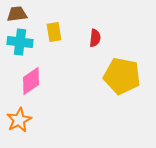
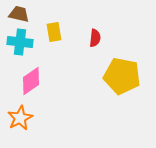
brown trapezoid: moved 2 px right; rotated 20 degrees clockwise
orange star: moved 1 px right, 2 px up
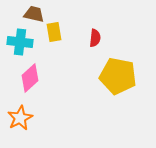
brown trapezoid: moved 15 px right
yellow pentagon: moved 4 px left
pink diamond: moved 1 px left, 3 px up; rotated 8 degrees counterclockwise
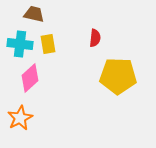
yellow rectangle: moved 6 px left, 12 px down
cyan cross: moved 2 px down
yellow pentagon: rotated 9 degrees counterclockwise
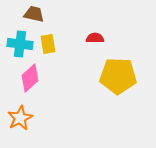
red semicircle: rotated 96 degrees counterclockwise
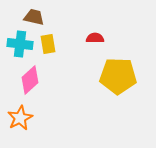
brown trapezoid: moved 3 px down
pink diamond: moved 2 px down
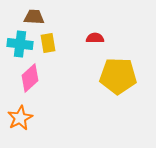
brown trapezoid: rotated 10 degrees counterclockwise
yellow rectangle: moved 1 px up
pink diamond: moved 2 px up
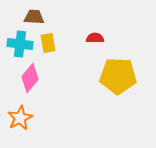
pink diamond: rotated 8 degrees counterclockwise
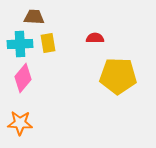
cyan cross: rotated 10 degrees counterclockwise
pink diamond: moved 7 px left
orange star: moved 5 px down; rotated 30 degrees clockwise
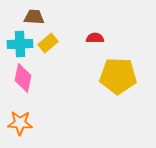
yellow rectangle: rotated 60 degrees clockwise
pink diamond: rotated 28 degrees counterclockwise
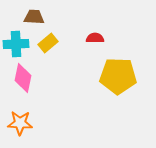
cyan cross: moved 4 px left
